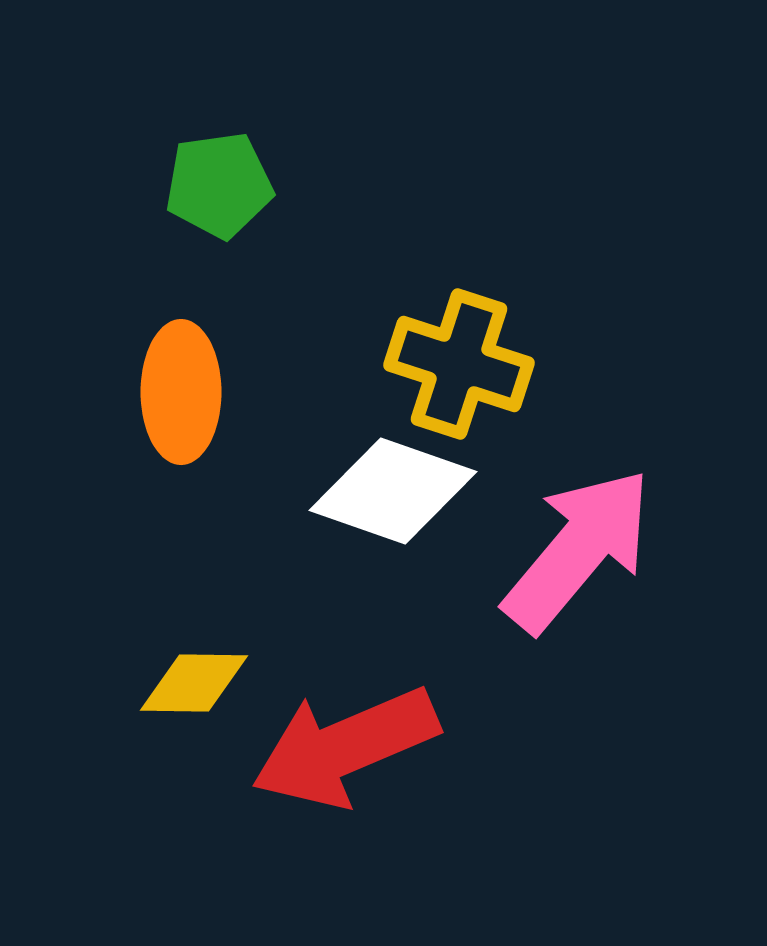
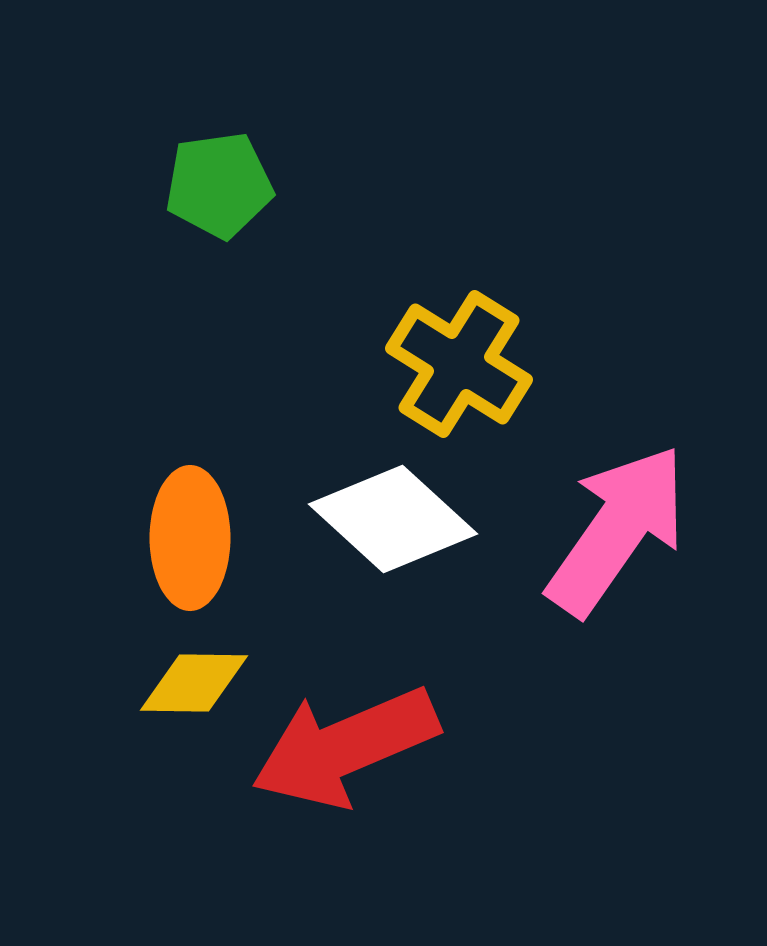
yellow cross: rotated 14 degrees clockwise
orange ellipse: moved 9 px right, 146 px down
white diamond: moved 28 px down; rotated 23 degrees clockwise
pink arrow: moved 39 px right, 20 px up; rotated 5 degrees counterclockwise
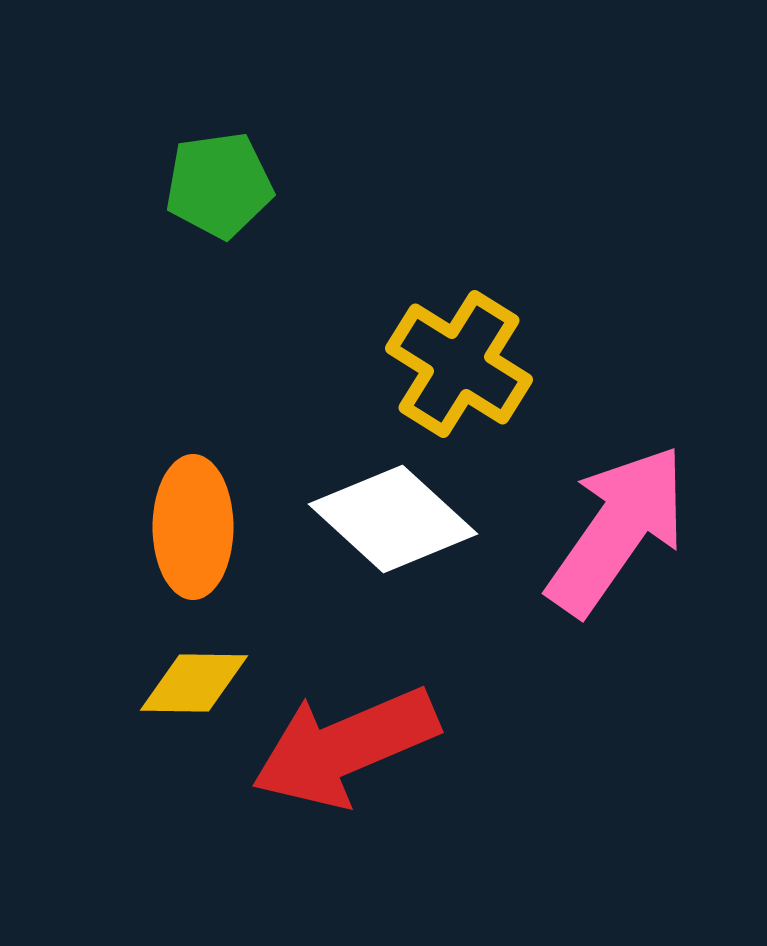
orange ellipse: moved 3 px right, 11 px up
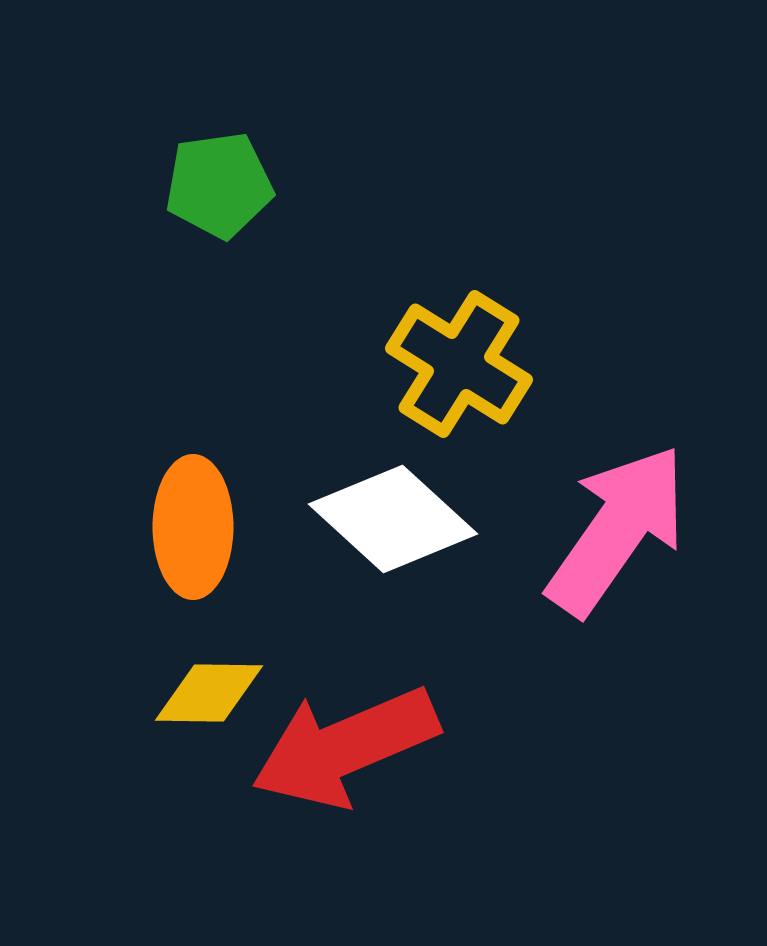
yellow diamond: moved 15 px right, 10 px down
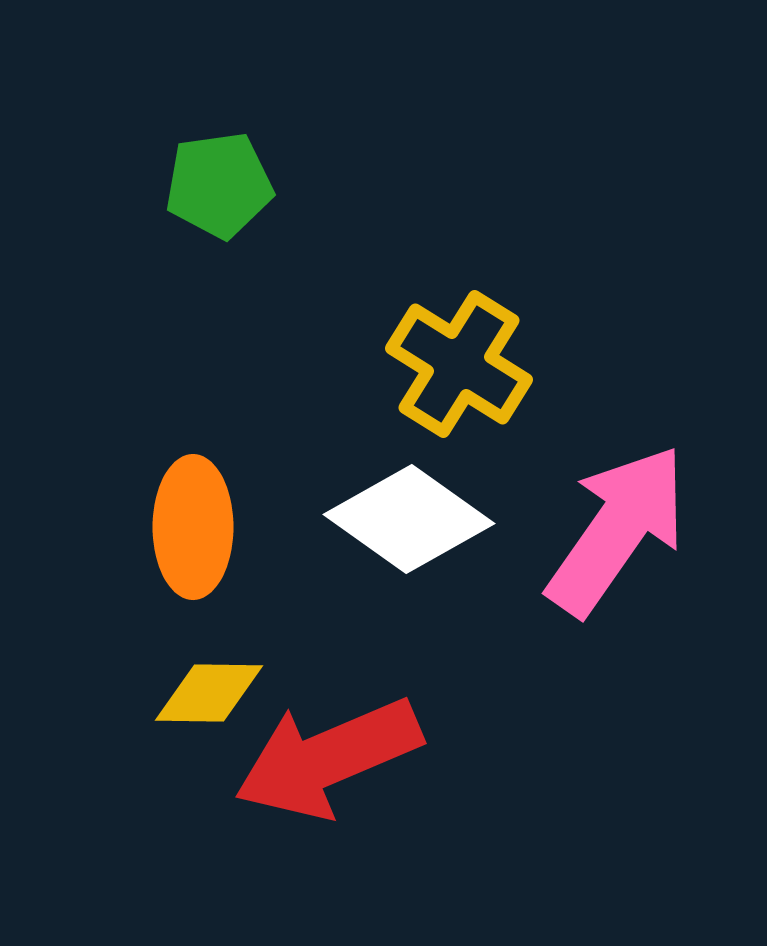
white diamond: moved 16 px right; rotated 7 degrees counterclockwise
red arrow: moved 17 px left, 11 px down
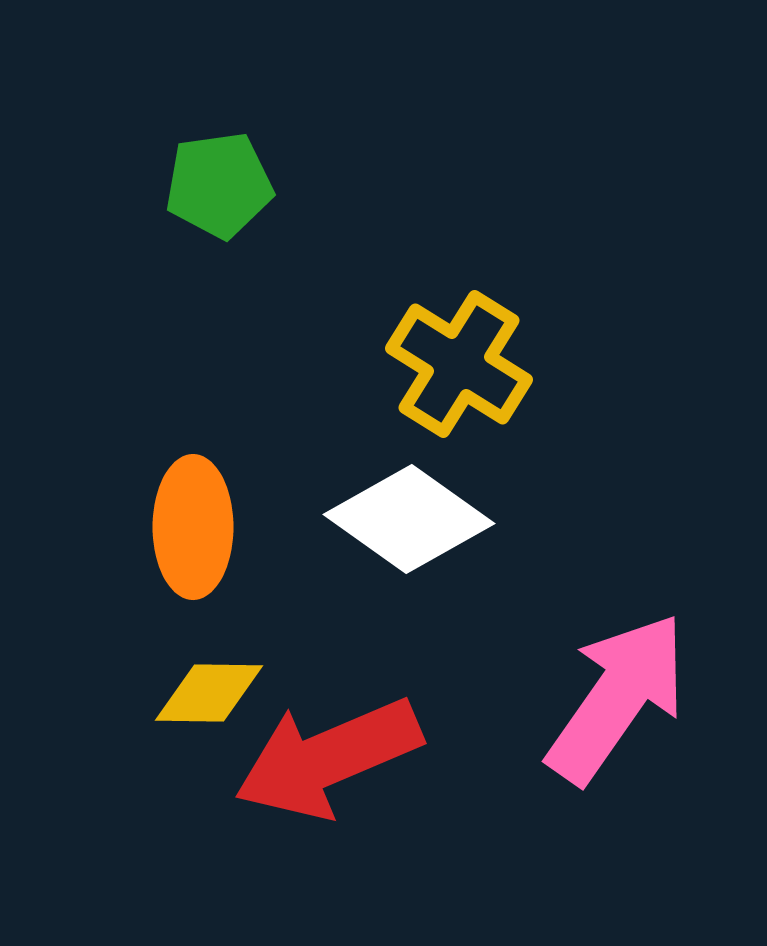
pink arrow: moved 168 px down
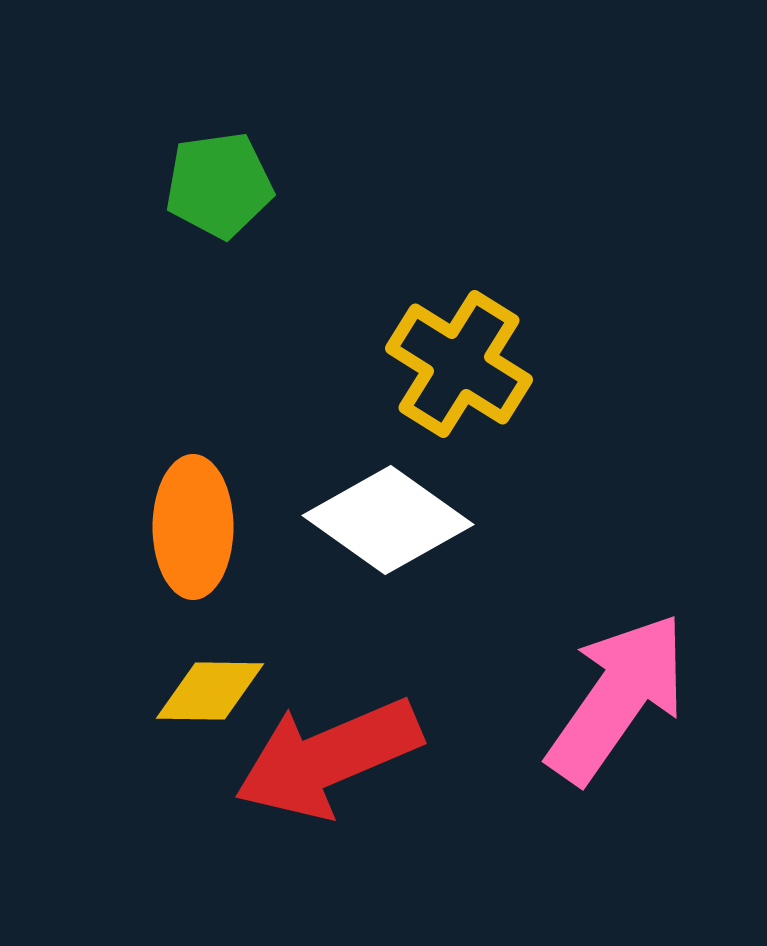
white diamond: moved 21 px left, 1 px down
yellow diamond: moved 1 px right, 2 px up
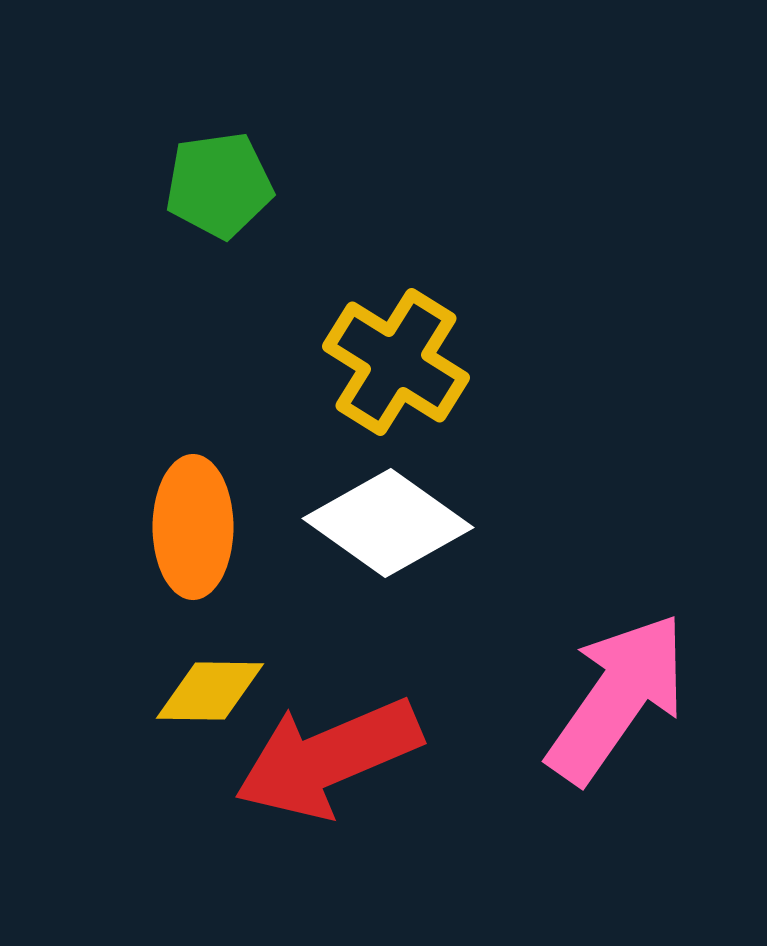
yellow cross: moved 63 px left, 2 px up
white diamond: moved 3 px down
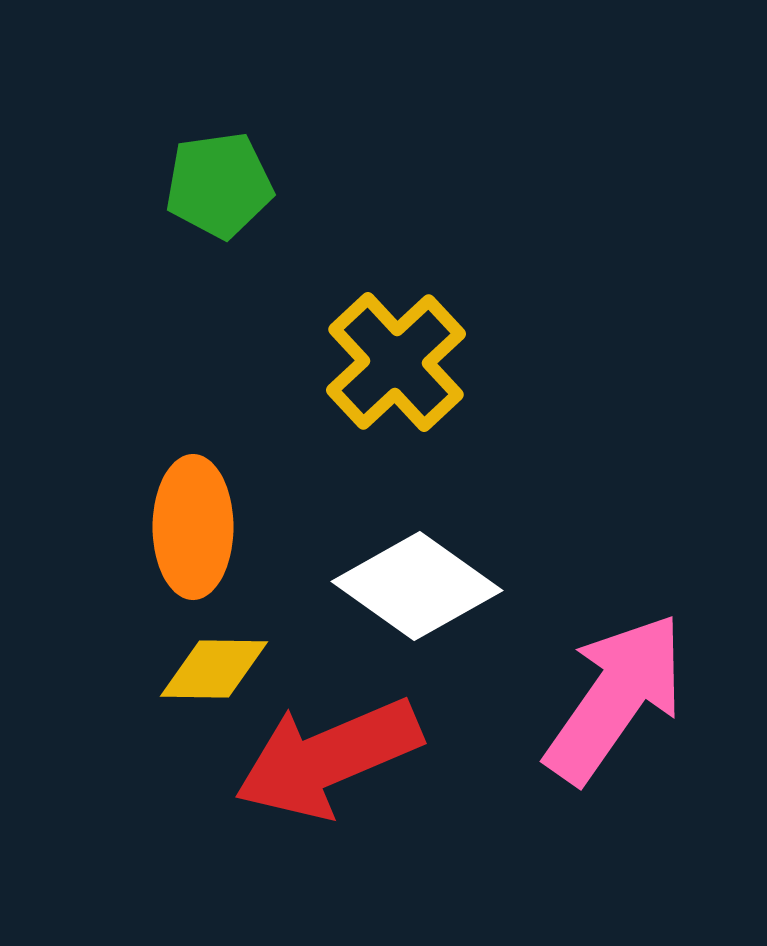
yellow cross: rotated 15 degrees clockwise
white diamond: moved 29 px right, 63 px down
yellow diamond: moved 4 px right, 22 px up
pink arrow: moved 2 px left
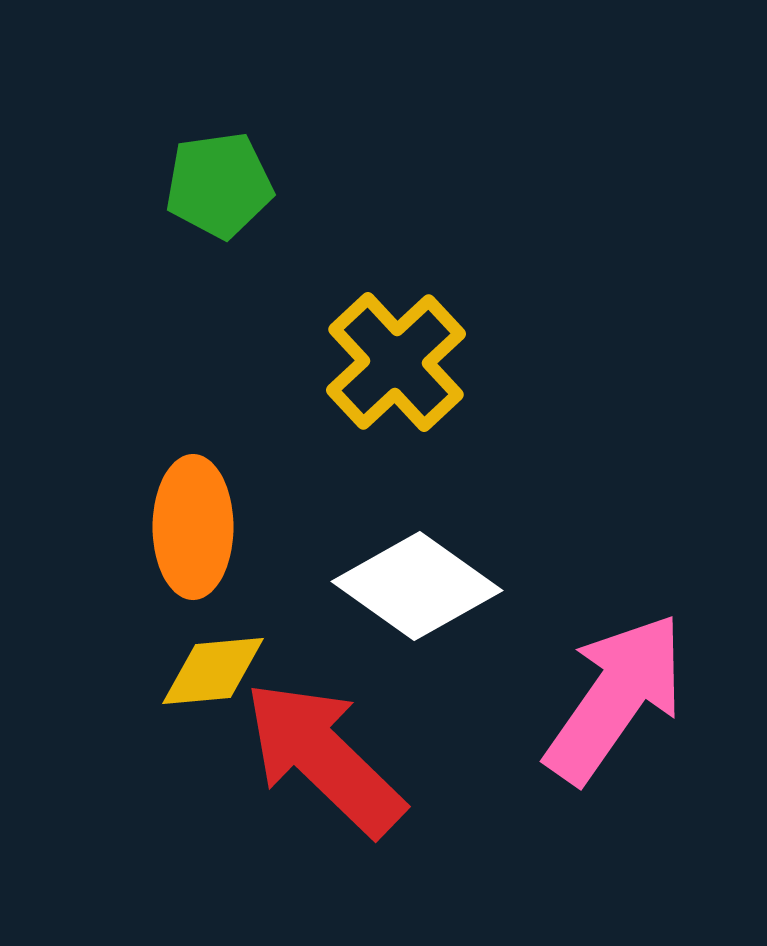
yellow diamond: moved 1 px left, 2 px down; rotated 6 degrees counterclockwise
red arrow: moved 4 px left; rotated 67 degrees clockwise
